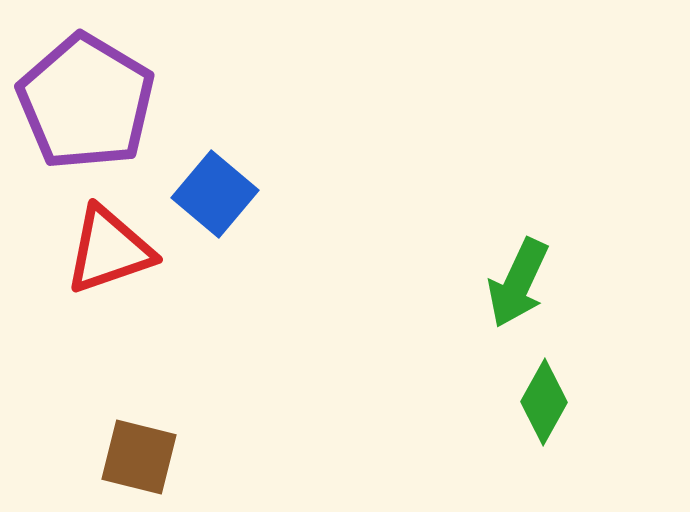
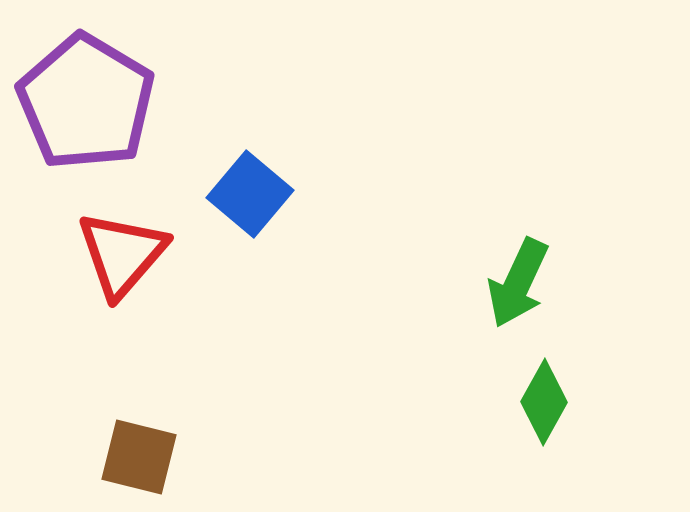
blue square: moved 35 px right
red triangle: moved 13 px right, 4 px down; rotated 30 degrees counterclockwise
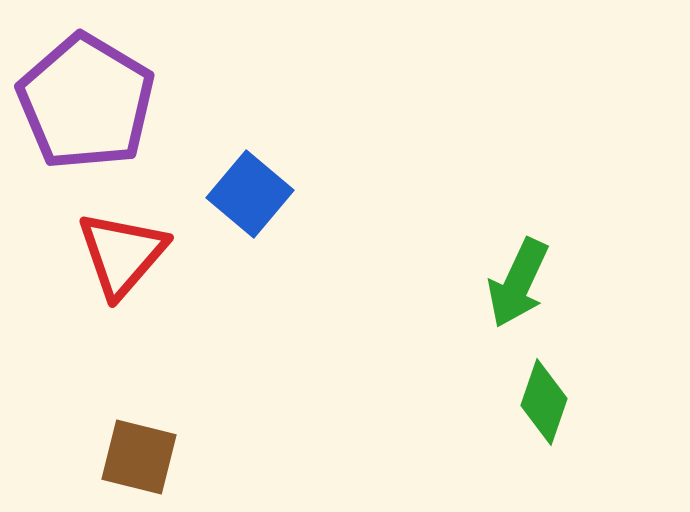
green diamond: rotated 10 degrees counterclockwise
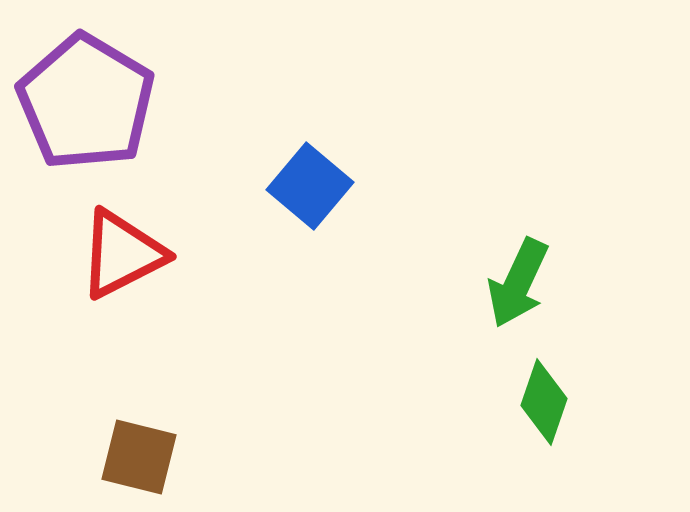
blue square: moved 60 px right, 8 px up
red triangle: rotated 22 degrees clockwise
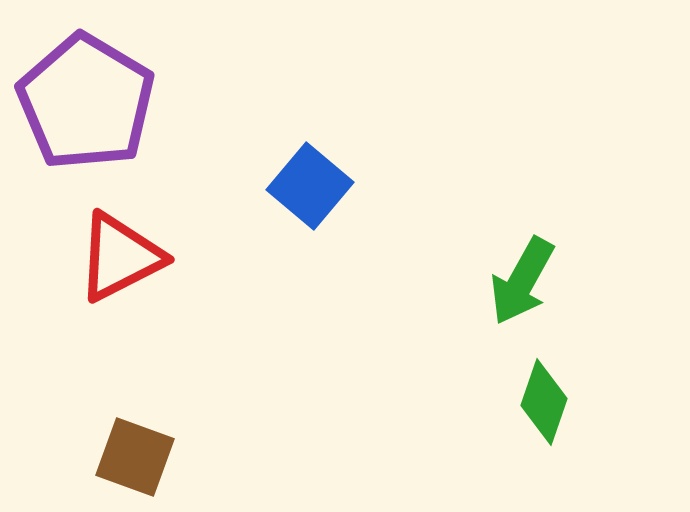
red triangle: moved 2 px left, 3 px down
green arrow: moved 4 px right, 2 px up; rotated 4 degrees clockwise
brown square: moved 4 px left; rotated 6 degrees clockwise
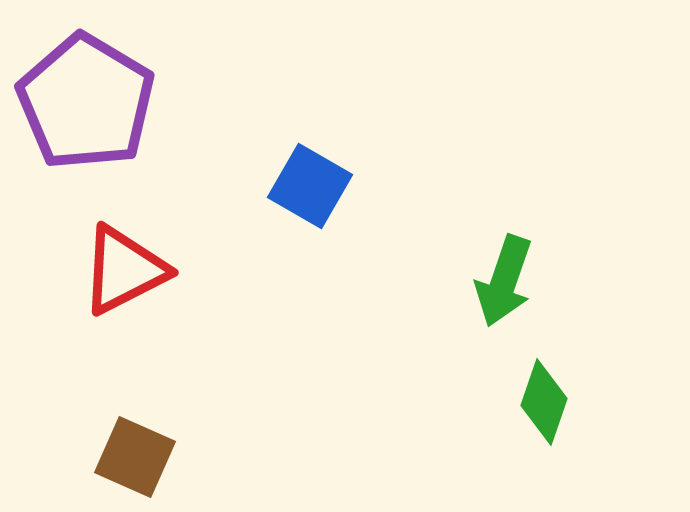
blue square: rotated 10 degrees counterclockwise
red triangle: moved 4 px right, 13 px down
green arrow: moved 18 px left; rotated 10 degrees counterclockwise
brown square: rotated 4 degrees clockwise
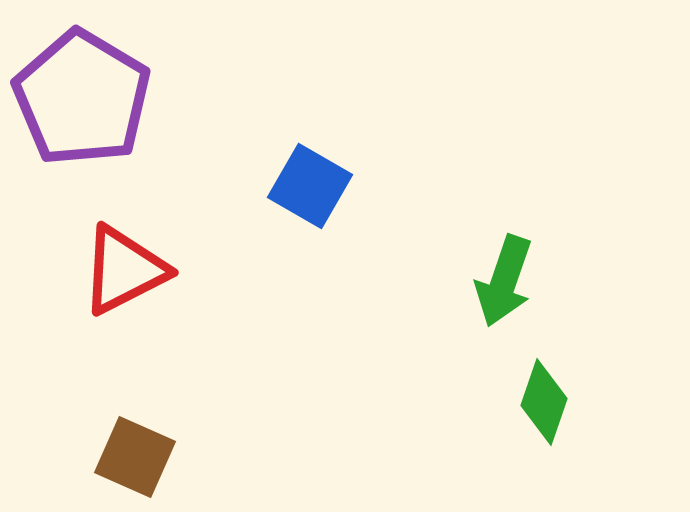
purple pentagon: moved 4 px left, 4 px up
